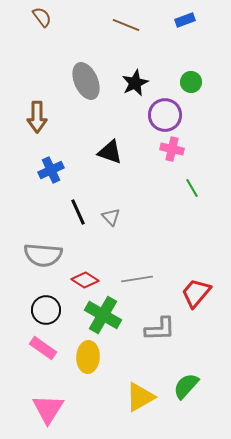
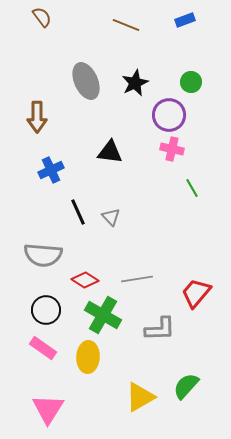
purple circle: moved 4 px right
black triangle: rotated 12 degrees counterclockwise
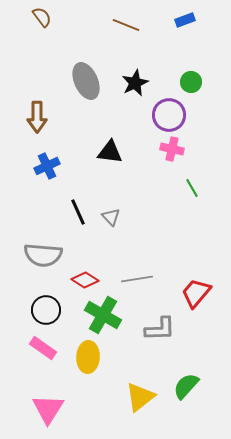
blue cross: moved 4 px left, 4 px up
yellow triangle: rotated 8 degrees counterclockwise
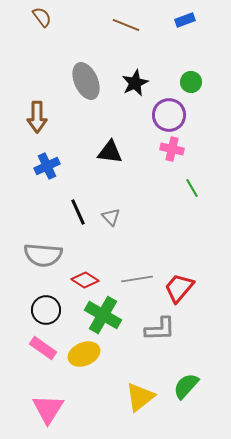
red trapezoid: moved 17 px left, 5 px up
yellow ellipse: moved 4 px left, 3 px up; rotated 64 degrees clockwise
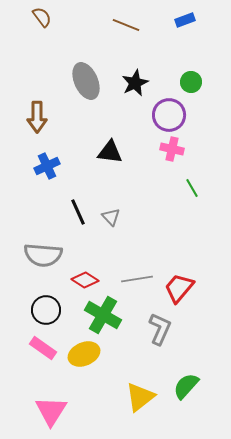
gray L-shape: rotated 64 degrees counterclockwise
pink triangle: moved 3 px right, 2 px down
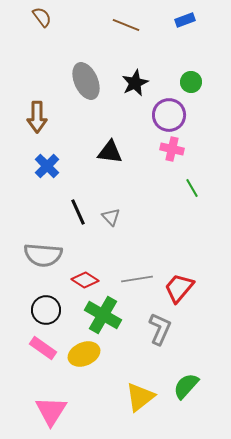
blue cross: rotated 20 degrees counterclockwise
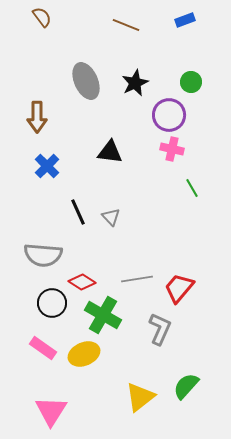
red diamond: moved 3 px left, 2 px down
black circle: moved 6 px right, 7 px up
